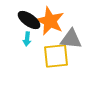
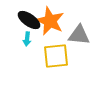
gray triangle: moved 8 px right, 4 px up
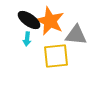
gray triangle: moved 3 px left
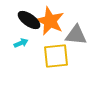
cyan arrow: moved 6 px left, 4 px down; rotated 120 degrees counterclockwise
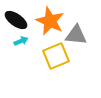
black ellipse: moved 13 px left
cyan arrow: moved 2 px up
yellow square: rotated 16 degrees counterclockwise
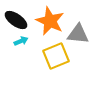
gray triangle: moved 2 px right, 1 px up
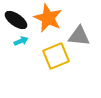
orange star: moved 2 px left, 3 px up
gray triangle: moved 1 px right, 2 px down
